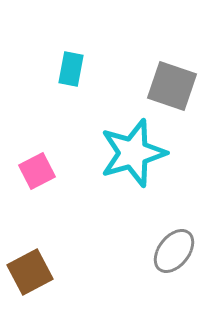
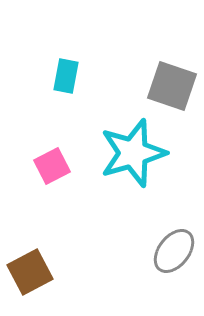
cyan rectangle: moved 5 px left, 7 px down
pink square: moved 15 px right, 5 px up
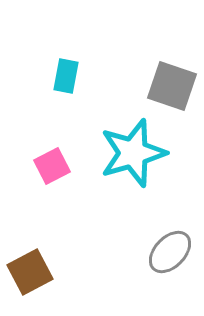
gray ellipse: moved 4 px left, 1 px down; rotated 6 degrees clockwise
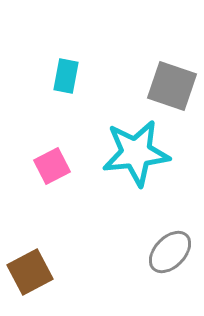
cyan star: moved 3 px right; rotated 10 degrees clockwise
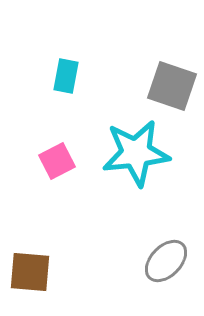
pink square: moved 5 px right, 5 px up
gray ellipse: moved 4 px left, 9 px down
brown square: rotated 33 degrees clockwise
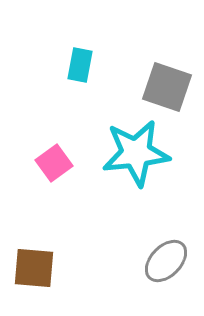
cyan rectangle: moved 14 px right, 11 px up
gray square: moved 5 px left, 1 px down
pink square: moved 3 px left, 2 px down; rotated 9 degrees counterclockwise
brown square: moved 4 px right, 4 px up
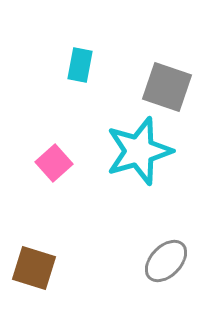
cyan star: moved 3 px right, 2 px up; rotated 10 degrees counterclockwise
pink square: rotated 6 degrees counterclockwise
brown square: rotated 12 degrees clockwise
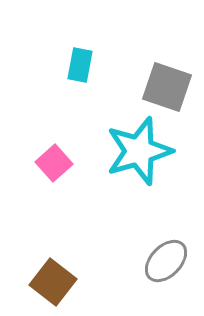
brown square: moved 19 px right, 14 px down; rotated 21 degrees clockwise
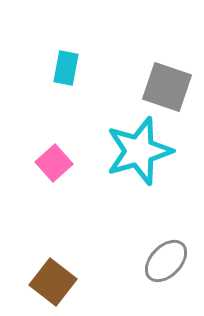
cyan rectangle: moved 14 px left, 3 px down
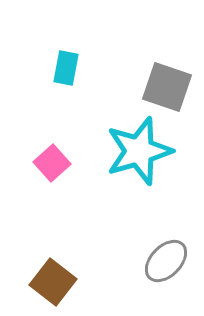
pink square: moved 2 px left
